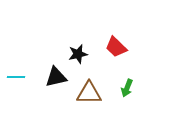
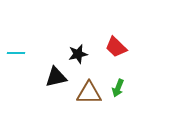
cyan line: moved 24 px up
green arrow: moved 9 px left
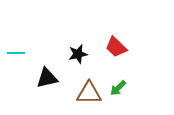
black triangle: moved 9 px left, 1 px down
green arrow: rotated 24 degrees clockwise
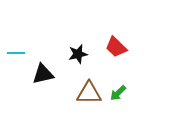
black triangle: moved 4 px left, 4 px up
green arrow: moved 5 px down
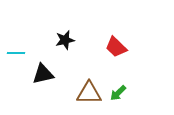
black star: moved 13 px left, 14 px up
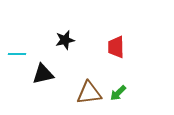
red trapezoid: rotated 45 degrees clockwise
cyan line: moved 1 px right, 1 px down
brown triangle: rotated 8 degrees counterclockwise
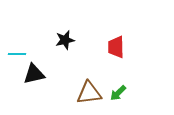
black triangle: moved 9 px left
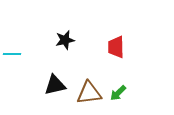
cyan line: moved 5 px left
black triangle: moved 21 px right, 11 px down
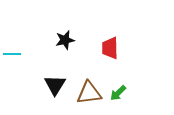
red trapezoid: moved 6 px left, 1 px down
black triangle: rotated 45 degrees counterclockwise
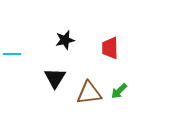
black triangle: moved 7 px up
green arrow: moved 1 px right, 2 px up
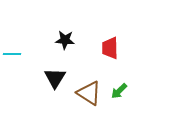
black star: rotated 18 degrees clockwise
brown triangle: rotated 40 degrees clockwise
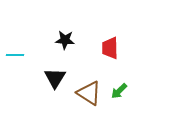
cyan line: moved 3 px right, 1 px down
